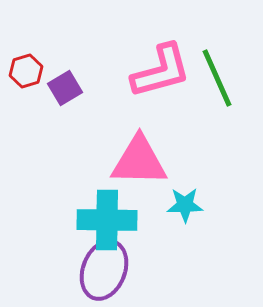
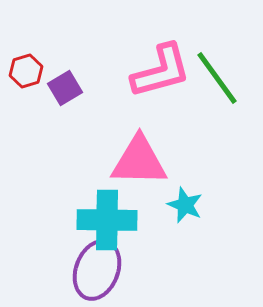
green line: rotated 12 degrees counterclockwise
cyan star: rotated 24 degrees clockwise
purple ellipse: moved 7 px left
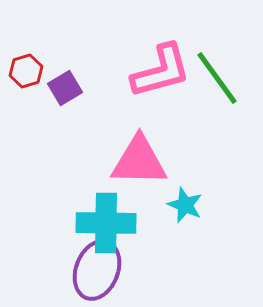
cyan cross: moved 1 px left, 3 px down
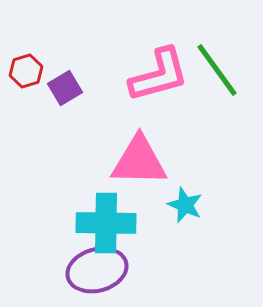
pink L-shape: moved 2 px left, 4 px down
green line: moved 8 px up
purple ellipse: rotated 54 degrees clockwise
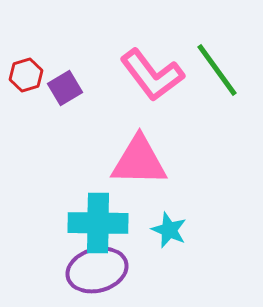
red hexagon: moved 4 px down
pink L-shape: moved 7 px left; rotated 68 degrees clockwise
cyan star: moved 16 px left, 25 px down
cyan cross: moved 8 px left
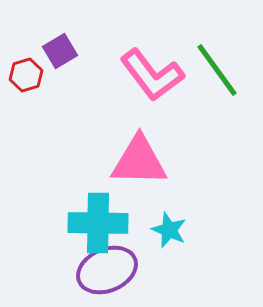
purple square: moved 5 px left, 37 px up
purple ellipse: moved 10 px right; rotated 8 degrees counterclockwise
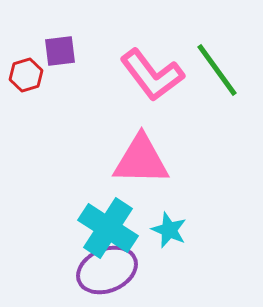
purple square: rotated 24 degrees clockwise
pink triangle: moved 2 px right, 1 px up
cyan cross: moved 10 px right, 5 px down; rotated 32 degrees clockwise
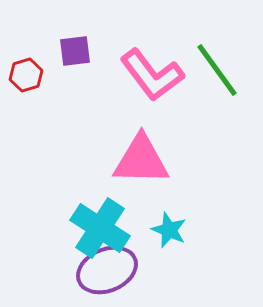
purple square: moved 15 px right
cyan cross: moved 8 px left
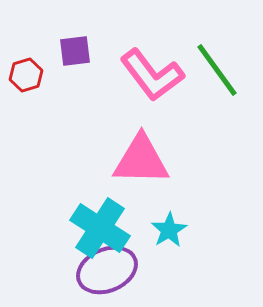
cyan star: rotated 18 degrees clockwise
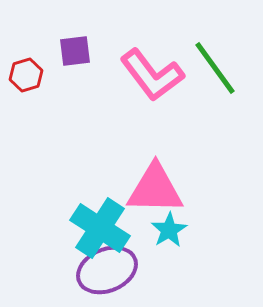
green line: moved 2 px left, 2 px up
pink triangle: moved 14 px right, 29 px down
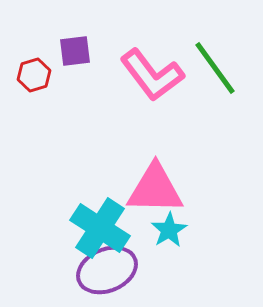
red hexagon: moved 8 px right
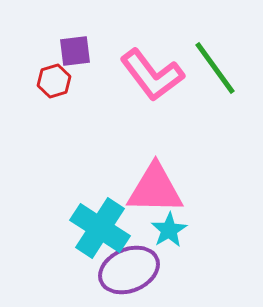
red hexagon: moved 20 px right, 6 px down
purple ellipse: moved 22 px right
